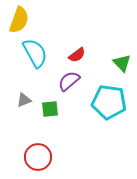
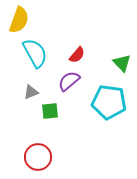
red semicircle: rotated 12 degrees counterclockwise
gray triangle: moved 7 px right, 8 px up
green square: moved 2 px down
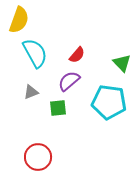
green square: moved 8 px right, 3 px up
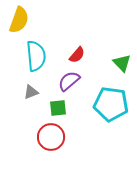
cyan semicircle: moved 1 px right, 3 px down; rotated 24 degrees clockwise
cyan pentagon: moved 2 px right, 2 px down
red circle: moved 13 px right, 20 px up
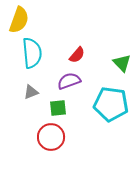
cyan semicircle: moved 4 px left, 3 px up
purple semicircle: rotated 20 degrees clockwise
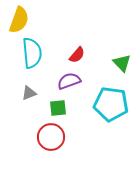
gray triangle: moved 2 px left, 1 px down
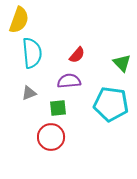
purple semicircle: rotated 15 degrees clockwise
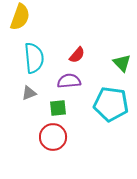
yellow semicircle: moved 1 px right, 3 px up
cyan semicircle: moved 2 px right, 5 px down
red circle: moved 2 px right
